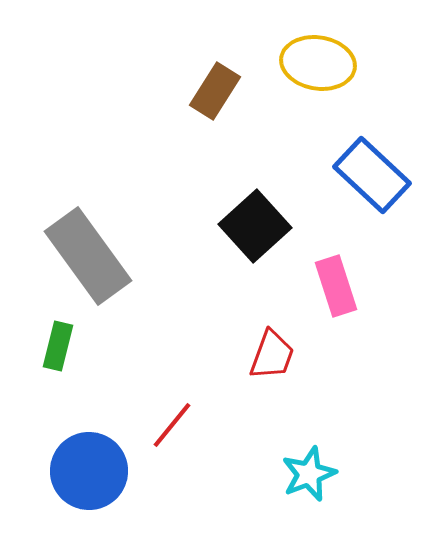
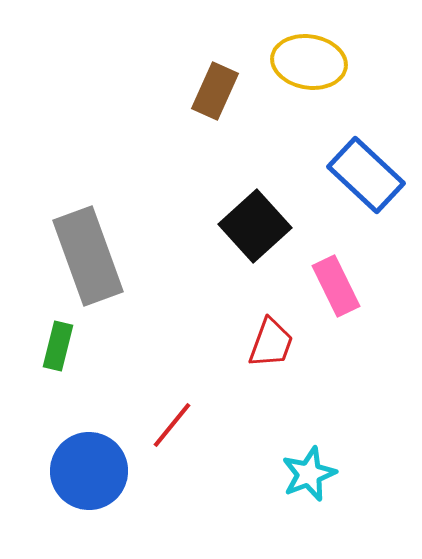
yellow ellipse: moved 9 px left, 1 px up
brown rectangle: rotated 8 degrees counterclockwise
blue rectangle: moved 6 px left
gray rectangle: rotated 16 degrees clockwise
pink rectangle: rotated 8 degrees counterclockwise
red trapezoid: moved 1 px left, 12 px up
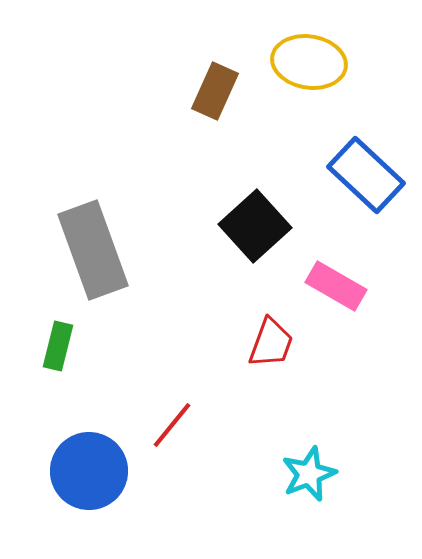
gray rectangle: moved 5 px right, 6 px up
pink rectangle: rotated 34 degrees counterclockwise
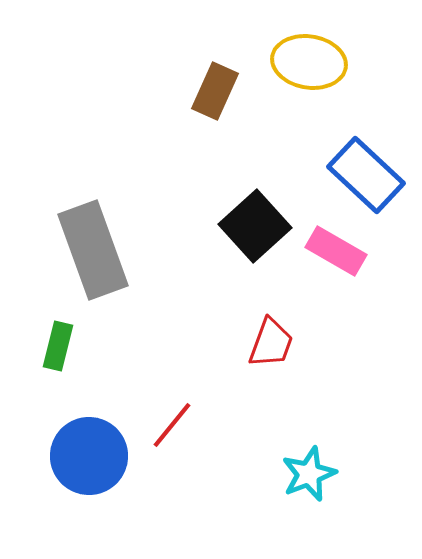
pink rectangle: moved 35 px up
blue circle: moved 15 px up
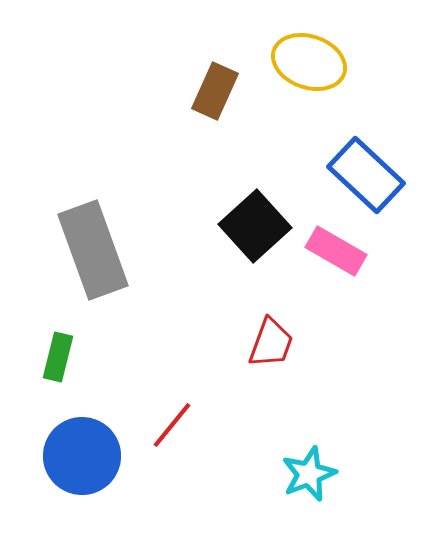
yellow ellipse: rotated 10 degrees clockwise
green rectangle: moved 11 px down
blue circle: moved 7 px left
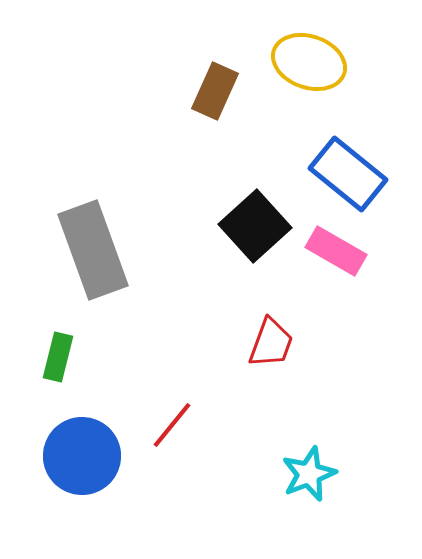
blue rectangle: moved 18 px left, 1 px up; rotated 4 degrees counterclockwise
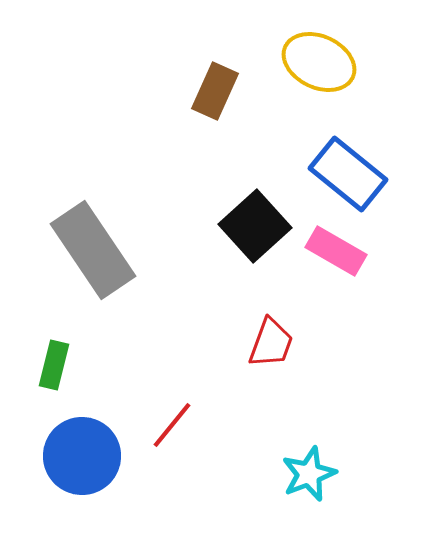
yellow ellipse: moved 10 px right; rotated 6 degrees clockwise
gray rectangle: rotated 14 degrees counterclockwise
green rectangle: moved 4 px left, 8 px down
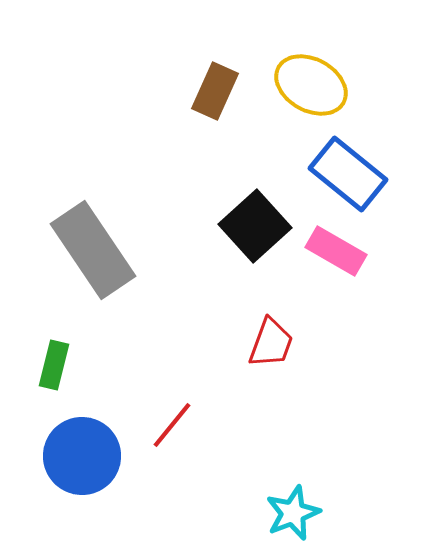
yellow ellipse: moved 8 px left, 23 px down; rotated 4 degrees clockwise
cyan star: moved 16 px left, 39 px down
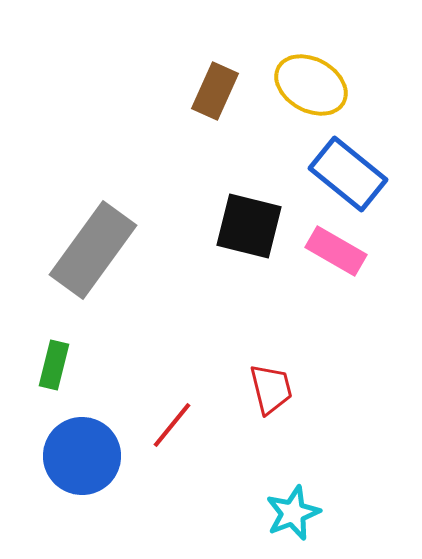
black square: moved 6 px left; rotated 34 degrees counterclockwise
gray rectangle: rotated 70 degrees clockwise
red trapezoid: moved 46 px down; rotated 34 degrees counterclockwise
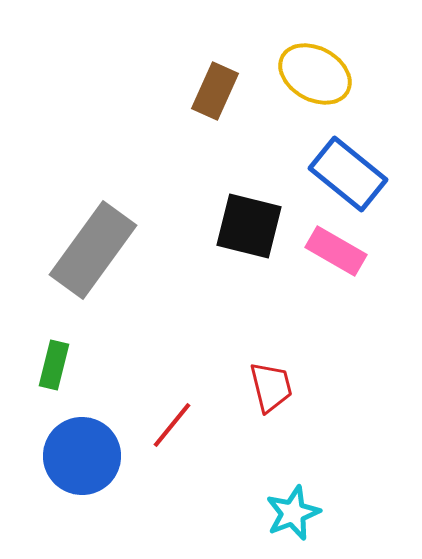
yellow ellipse: moved 4 px right, 11 px up
red trapezoid: moved 2 px up
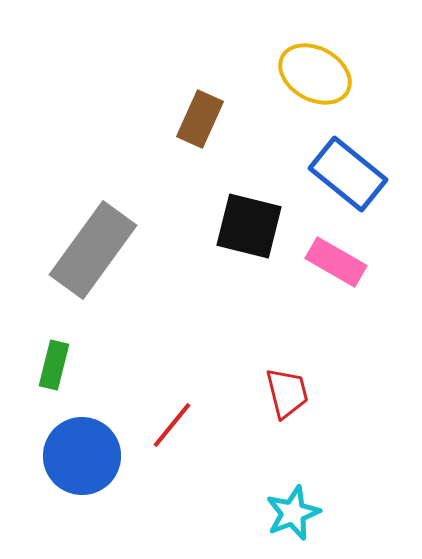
brown rectangle: moved 15 px left, 28 px down
pink rectangle: moved 11 px down
red trapezoid: moved 16 px right, 6 px down
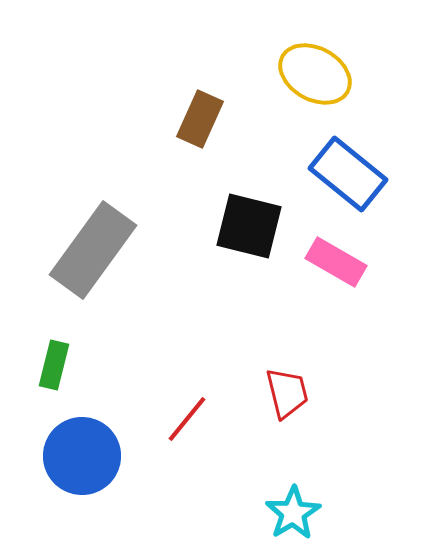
red line: moved 15 px right, 6 px up
cyan star: rotated 10 degrees counterclockwise
